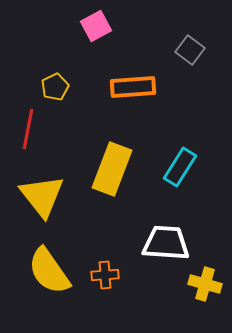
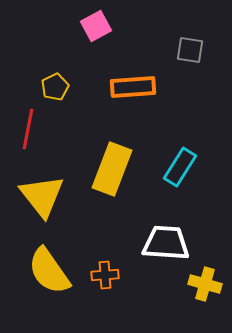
gray square: rotated 28 degrees counterclockwise
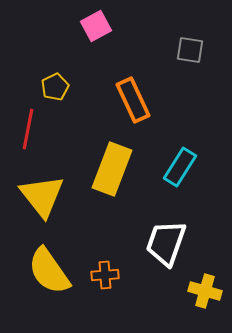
orange rectangle: moved 13 px down; rotated 69 degrees clockwise
white trapezoid: rotated 75 degrees counterclockwise
yellow cross: moved 7 px down
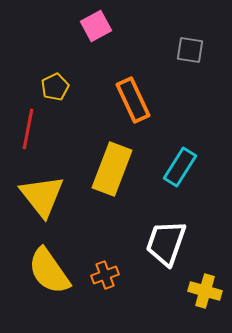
orange cross: rotated 16 degrees counterclockwise
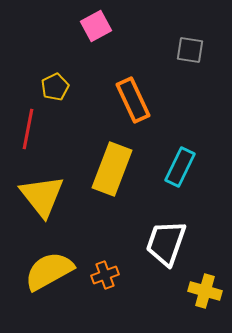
cyan rectangle: rotated 6 degrees counterclockwise
yellow semicircle: rotated 96 degrees clockwise
